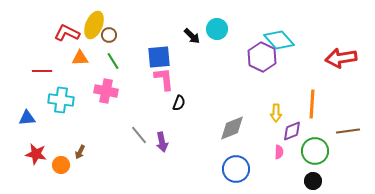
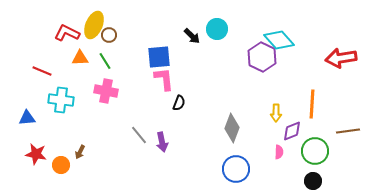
green line: moved 8 px left
red line: rotated 24 degrees clockwise
gray diamond: rotated 48 degrees counterclockwise
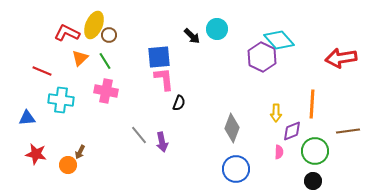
orange triangle: rotated 42 degrees counterclockwise
orange circle: moved 7 px right
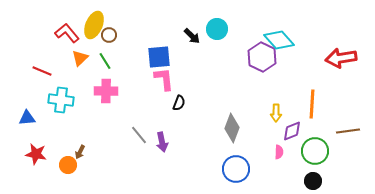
red L-shape: rotated 25 degrees clockwise
pink cross: rotated 10 degrees counterclockwise
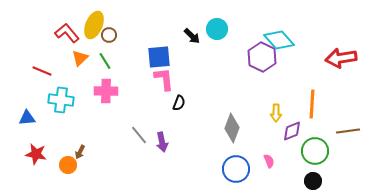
pink semicircle: moved 10 px left, 9 px down; rotated 24 degrees counterclockwise
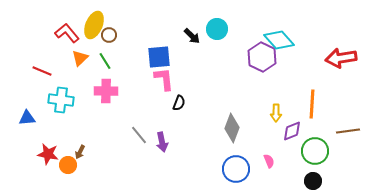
red star: moved 12 px right
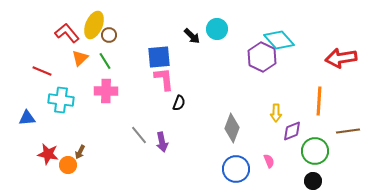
orange line: moved 7 px right, 3 px up
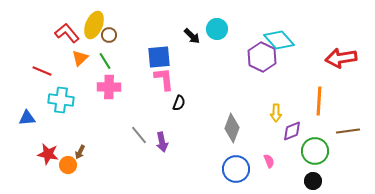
pink cross: moved 3 px right, 4 px up
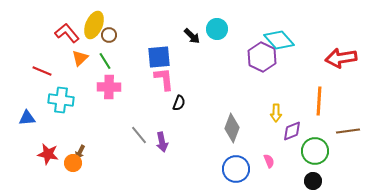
orange circle: moved 5 px right, 2 px up
